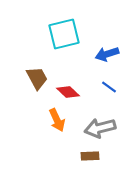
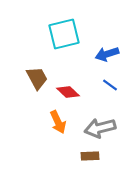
blue line: moved 1 px right, 2 px up
orange arrow: moved 1 px right, 2 px down
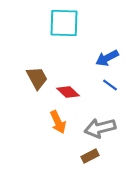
cyan square: moved 11 px up; rotated 16 degrees clockwise
blue arrow: moved 4 px down; rotated 10 degrees counterclockwise
brown rectangle: rotated 24 degrees counterclockwise
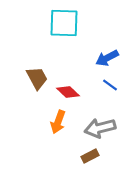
orange arrow: rotated 45 degrees clockwise
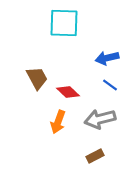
blue arrow: rotated 15 degrees clockwise
gray arrow: moved 9 px up
brown rectangle: moved 5 px right
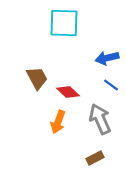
blue line: moved 1 px right
gray arrow: rotated 80 degrees clockwise
brown rectangle: moved 2 px down
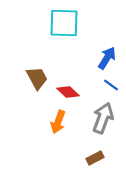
blue arrow: rotated 135 degrees clockwise
gray arrow: moved 3 px right, 1 px up; rotated 44 degrees clockwise
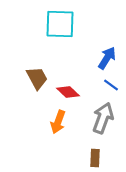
cyan square: moved 4 px left, 1 px down
brown rectangle: rotated 60 degrees counterclockwise
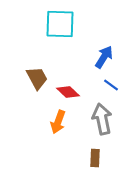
blue arrow: moved 3 px left, 1 px up
gray arrow: moved 1 px left, 1 px down; rotated 32 degrees counterclockwise
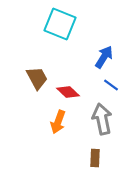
cyan square: rotated 20 degrees clockwise
